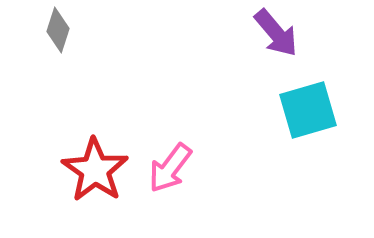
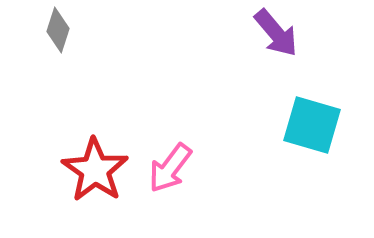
cyan square: moved 4 px right, 15 px down; rotated 32 degrees clockwise
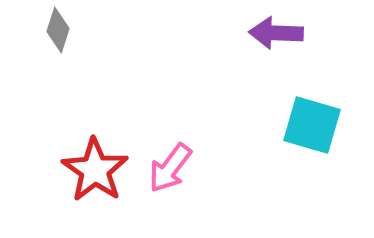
purple arrow: rotated 132 degrees clockwise
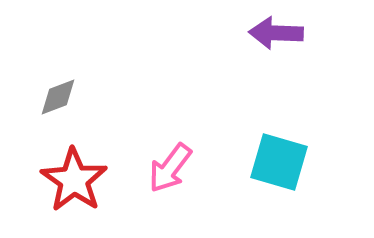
gray diamond: moved 67 px down; rotated 51 degrees clockwise
cyan square: moved 33 px left, 37 px down
red star: moved 21 px left, 10 px down
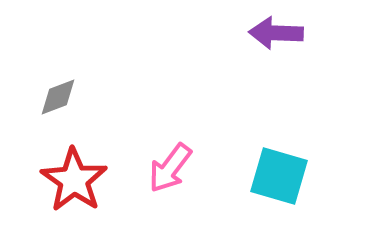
cyan square: moved 14 px down
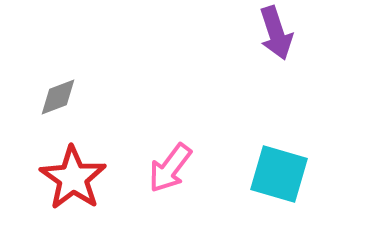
purple arrow: rotated 110 degrees counterclockwise
cyan square: moved 2 px up
red star: moved 1 px left, 2 px up
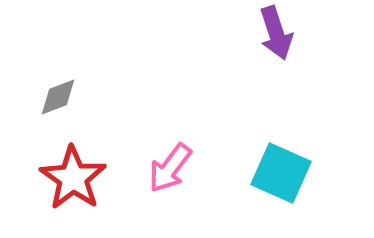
cyan square: moved 2 px right, 1 px up; rotated 8 degrees clockwise
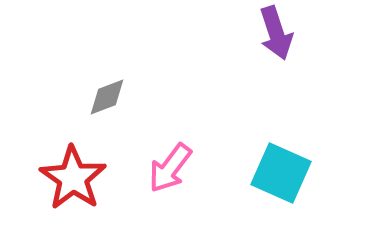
gray diamond: moved 49 px right
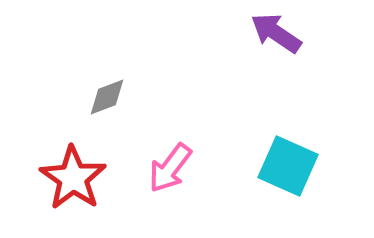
purple arrow: rotated 142 degrees clockwise
cyan square: moved 7 px right, 7 px up
